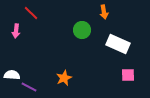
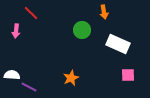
orange star: moved 7 px right
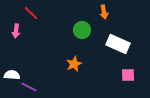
orange star: moved 3 px right, 14 px up
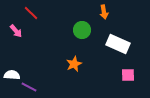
pink arrow: rotated 48 degrees counterclockwise
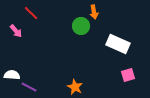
orange arrow: moved 10 px left
green circle: moved 1 px left, 4 px up
orange star: moved 1 px right, 23 px down; rotated 21 degrees counterclockwise
pink square: rotated 16 degrees counterclockwise
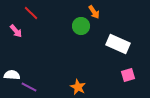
orange arrow: rotated 24 degrees counterclockwise
orange star: moved 3 px right
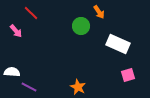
orange arrow: moved 5 px right
white semicircle: moved 3 px up
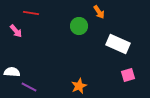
red line: rotated 35 degrees counterclockwise
green circle: moved 2 px left
orange star: moved 1 px right, 1 px up; rotated 21 degrees clockwise
